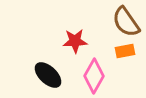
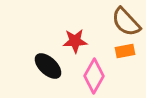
brown semicircle: rotated 8 degrees counterclockwise
black ellipse: moved 9 px up
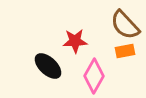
brown semicircle: moved 1 px left, 3 px down
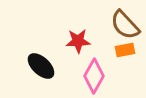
red star: moved 3 px right
orange rectangle: moved 1 px up
black ellipse: moved 7 px left
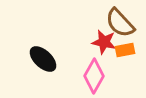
brown semicircle: moved 5 px left, 2 px up
red star: moved 26 px right, 1 px down; rotated 15 degrees clockwise
black ellipse: moved 2 px right, 7 px up
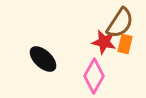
brown semicircle: rotated 104 degrees counterclockwise
orange rectangle: moved 6 px up; rotated 66 degrees counterclockwise
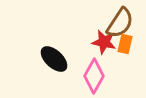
black ellipse: moved 11 px right
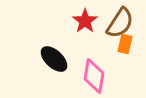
red star: moved 19 px left, 21 px up; rotated 25 degrees clockwise
pink diamond: rotated 20 degrees counterclockwise
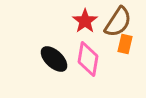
brown semicircle: moved 2 px left, 1 px up
pink diamond: moved 6 px left, 17 px up
